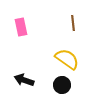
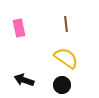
brown line: moved 7 px left, 1 px down
pink rectangle: moved 2 px left, 1 px down
yellow semicircle: moved 1 px left, 1 px up
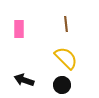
pink rectangle: moved 1 px down; rotated 12 degrees clockwise
yellow semicircle: rotated 10 degrees clockwise
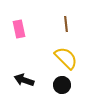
pink rectangle: rotated 12 degrees counterclockwise
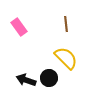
pink rectangle: moved 2 px up; rotated 24 degrees counterclockwise
black arrow: moved 2 px right
black circle: moved 13 px left, 7 px up
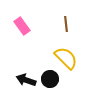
pink rectangle: moved 3 px right, 1 px up
black circle: moved 1 px right, 1 px down
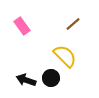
brown line: moved 7 px right; rotated 56 degrees clockwise
yellow semicircle: moved 1 px left, 2 px up
black circle: moved 1 px right, 1 px up
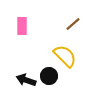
pink rectangle: rotated 36 degrees clockwise
black circle: moved 2 px left, 2 px up
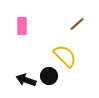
brown line: moved 4 px right
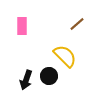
black arrow: rotated 90 degrees counterclockwise
